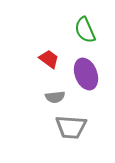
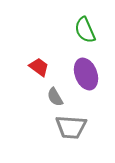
red trapezoid: moved 10 px left, 8 px down
gray semicircle: rotated 66 degrees clockwise
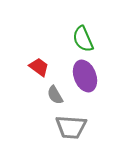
green semicircle: moved 2 px left, 9 px down
purple ellipse: moved 1 px left, 2 px down
gray semicircle: moved 2 px up
